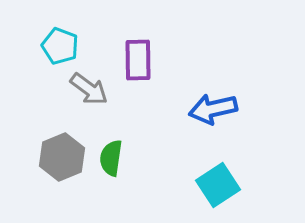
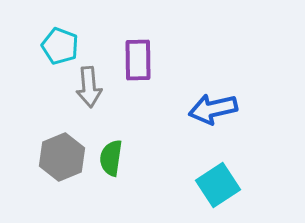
gray arrow: moved 2 px up; rotated 48 degrees clockwise
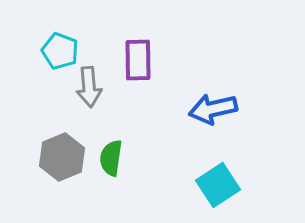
cyan pentagon: moved 5 px down
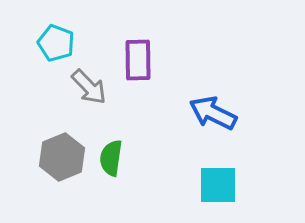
cyan pentagon: moved 4 px left, 8 px up
gray arrow: rotated 39 degrees counterclockwise
blue arrow: moved 4 px down; rotated 39 degrees clockwise
cyan square: rotated 33 degrees clockwise
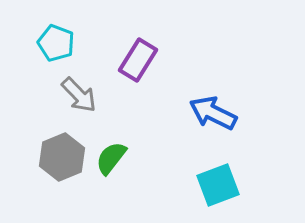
purple rectangle: rotated 33 degrees clockwise
gray arrow: moved 10 px left, 8 px down
green semicircle: rotated 30 degrees clockwise
cyan square: rotated 21 degrees counterclockwise
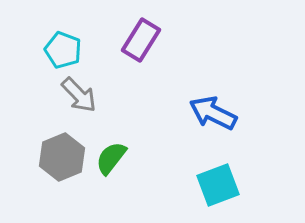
cyan pentagon: moved 7 px right, 7 px down
purple rectangle: moved 3 px right, 20 px up
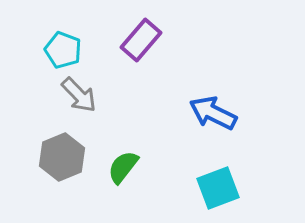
purple rectangle: rotated 9 degrees clockwise
green semicircle: moved 12 px right, 9 px down
cyan square: moved 3 px down
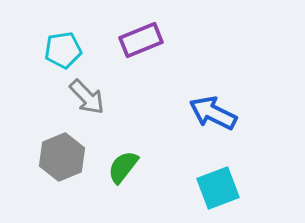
purple rectangle: rotated 27 degrees clockwise
cyan pentagon: rotated 30 degrees counterclockwise
gray arrow: moved 8 px right, 2 px down
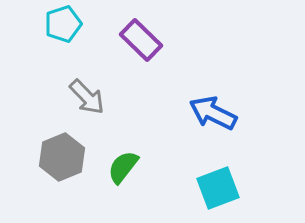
purple rectangle: rotated 66 degrees clockwise
cyan pentagon: moved 26 px up; rotated 9 degrees counterclockwise
